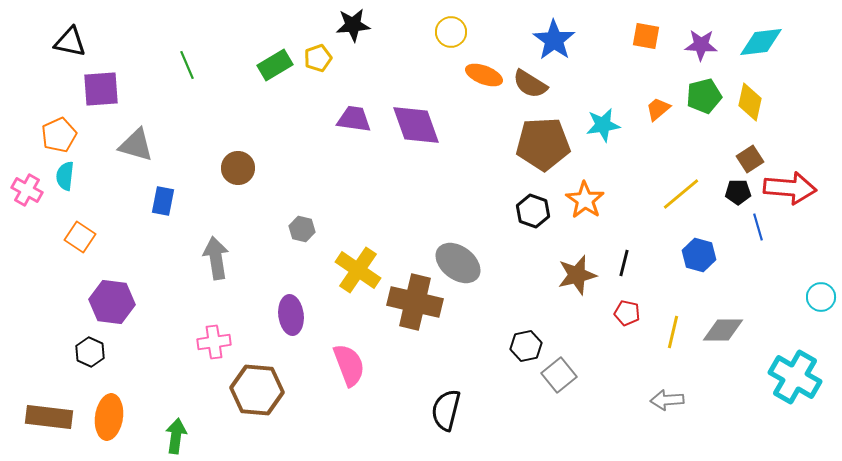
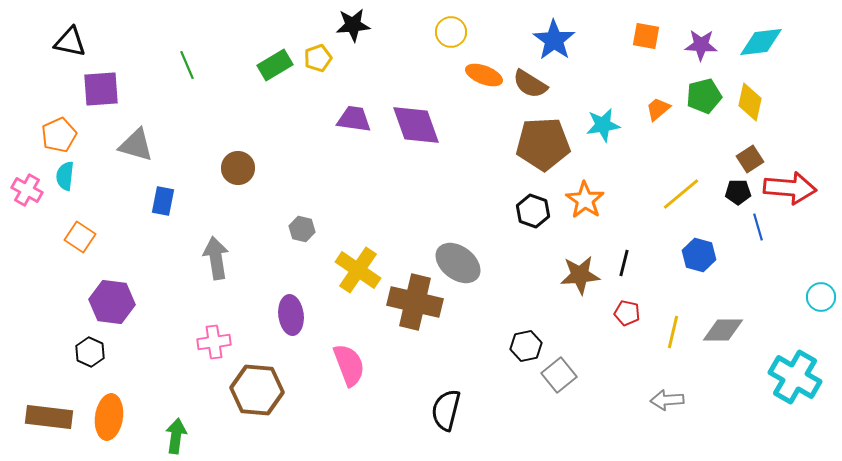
brown star at (577, 275): moved 3 px right; rotated 9 degrees clockwise
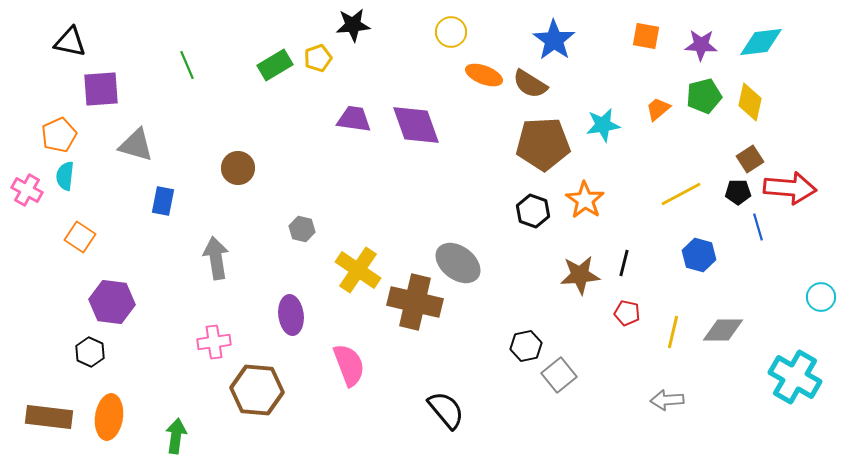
yellow line at (681, 194): rotated 12 degrees clockwise
black semicircle at (446, 410): rotated 126 degrees clockwise
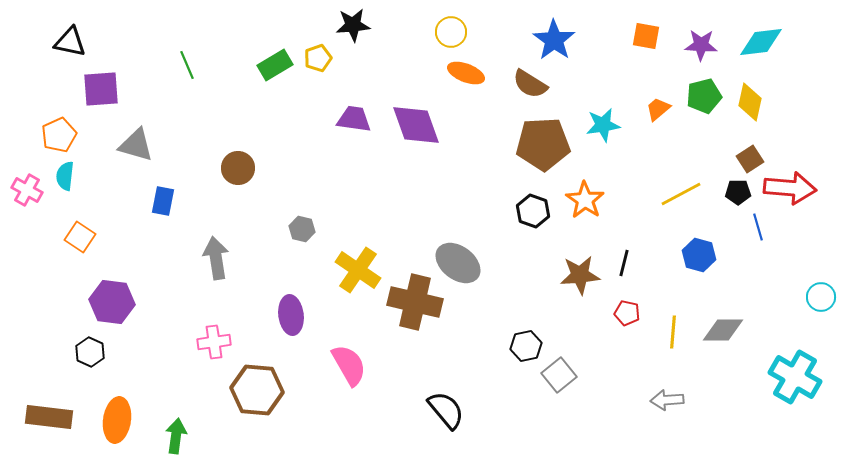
orange ellipse at (484, 75): moved 18 px left, 2 px up
yellow line at (673, 332): rotated 8 degrees counterclockwise
pink semicircle at (349, 365): rotated 9 degrees counterclockwise
orange ellipse at (109, 417): moved 8 px right, 3 px down
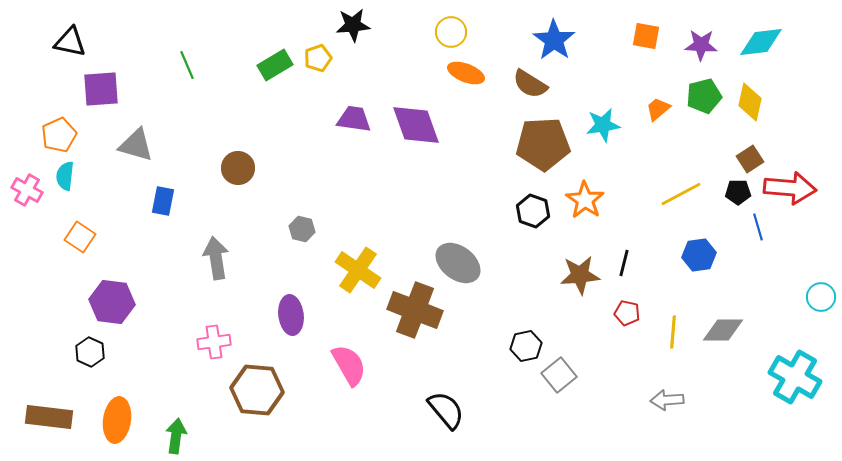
blue hexagon at (699, 255): rotated 24 degrees counterclockwise
brown cross at (415, 302): moved 8 px down; rotated 8 degrees clockwise
